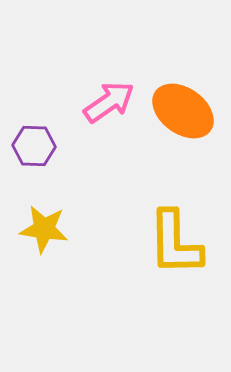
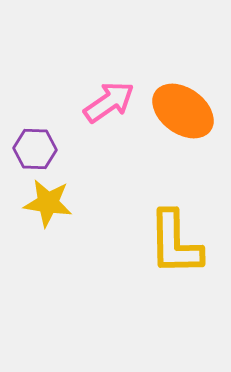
purple hexagon: moved 1 px right, 3 px down
yellow star: moved 4 px right, 26 px up
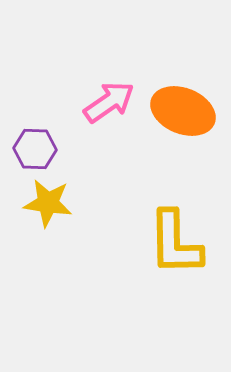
orange ellipse: rotated 14 degrees counterclockwise
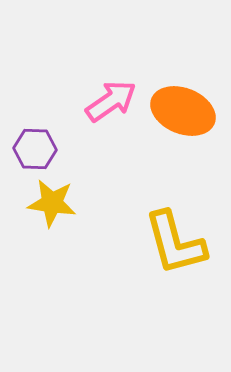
pink arrow: moved 2 px right, 1 px up
yellow star: moved 4 px right
yellow L-shape: rotated 14 degrees counterclockwise
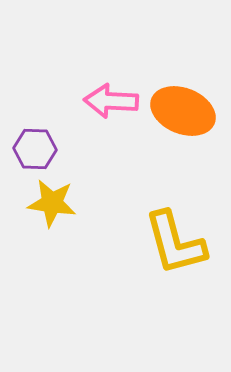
pink arrow: rotated 142 degrees counterclockwise
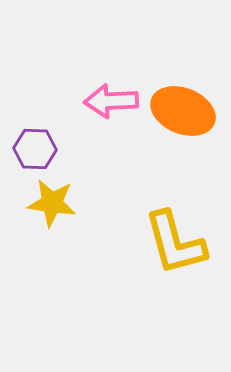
pink arrow: rotated 6 degrees counterclockwise
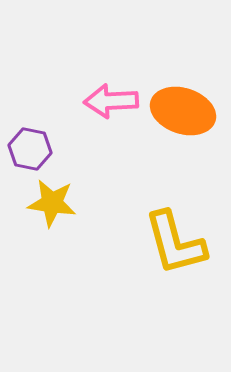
orange ellipse: rotated 4 degrees counterclockwise
purple hexagon: moved 5 px left; rotated 9 degrees clockwise
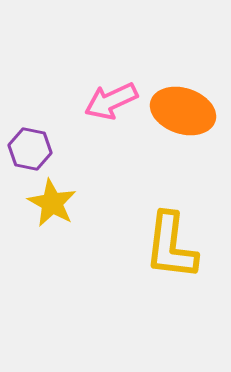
pink arrow: rotated 22 degrees counterclockwise
yellow star: rotated 21 degrees clockwise
yellow L-shape: moved 4 px left, 3 px down; rotated 22 degrees clockwise
